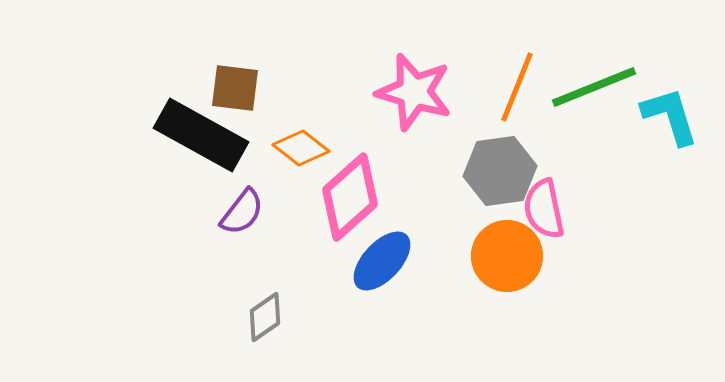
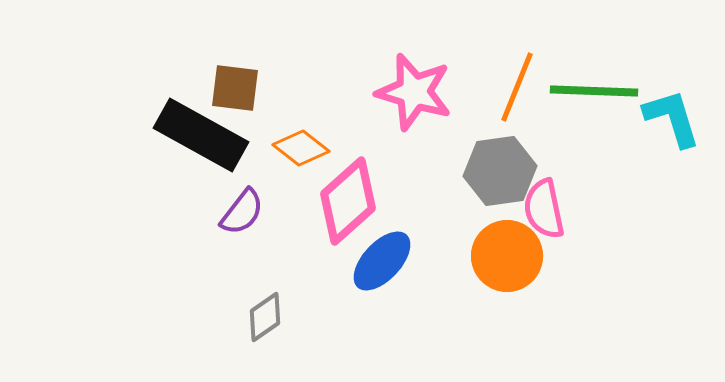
green line: moved 4 px down; rotated 24 degrees clockwise
cyan L-shape: moved 2 px right, 2 px down
pink diamond: moved 2 px left, 4 px down
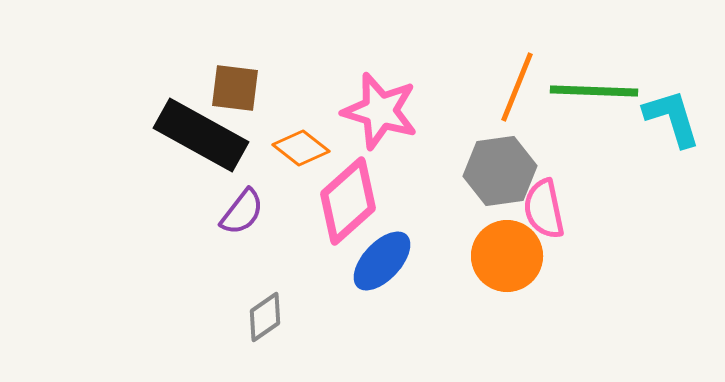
pink star: moved 34 px left, 19 px down
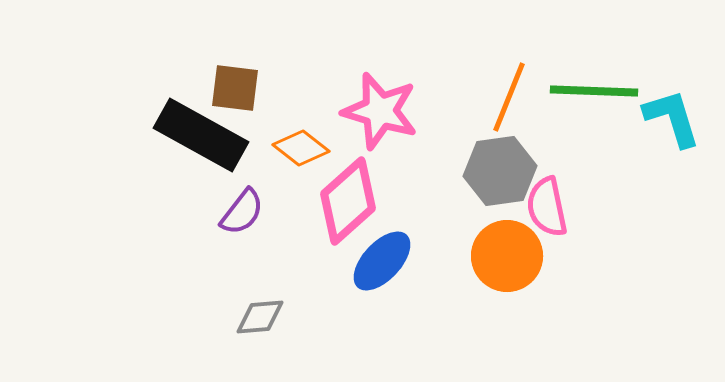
orange line: moved 8 px left, 10 px down
pink semicircle: moved 3 px right, 2 px up
gray diamond: moved 5 px left; rotated 30 degrees clockwise
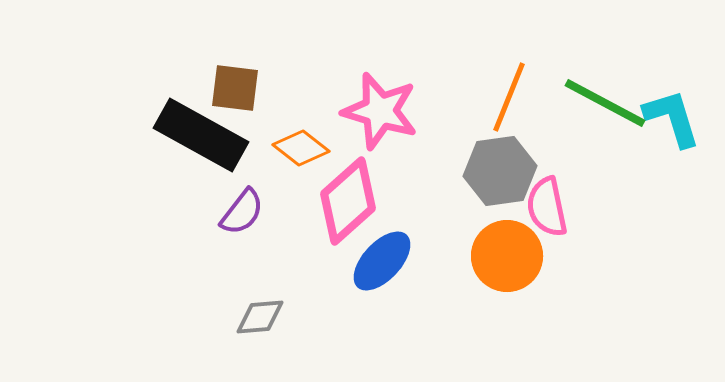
green line: moved 11 px right, 12 px down; rotated 26 degrees clockwise
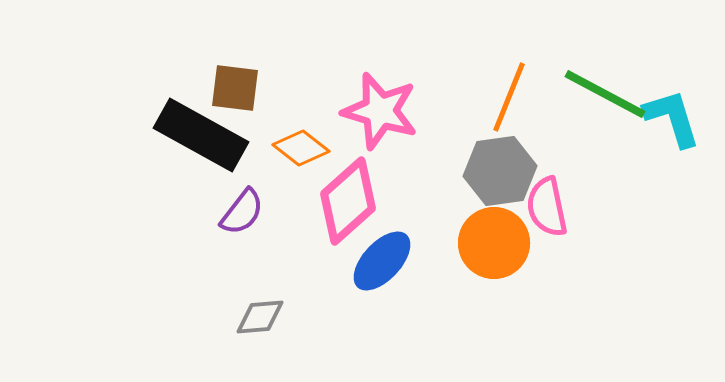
green line: moved 9 px up
orange circle: moved 13 px left, 13 px up
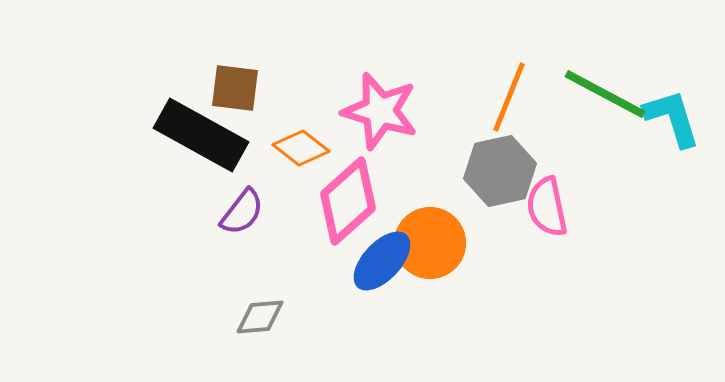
gray hexagon: rotated 4 degrees counterclockwise
orange circle: moved 64 px left
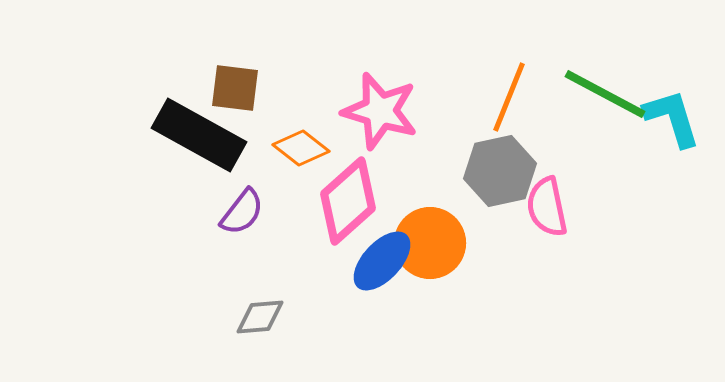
black rectangle: moved 2 px left
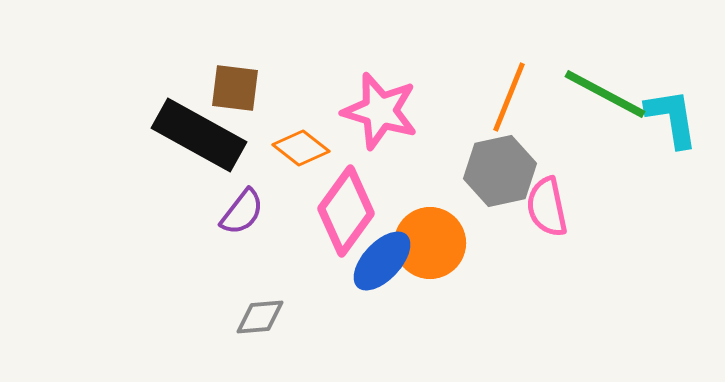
cyan L-shape: rotated 8 degrees clockwise
pink diamond: moved 2 px left, 10 px down; rotated 12 degrees counterclockwise
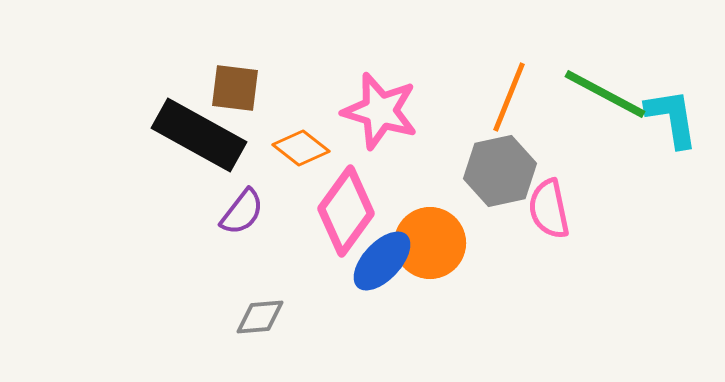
pink semicircle: moved 2 px right, 2 px down
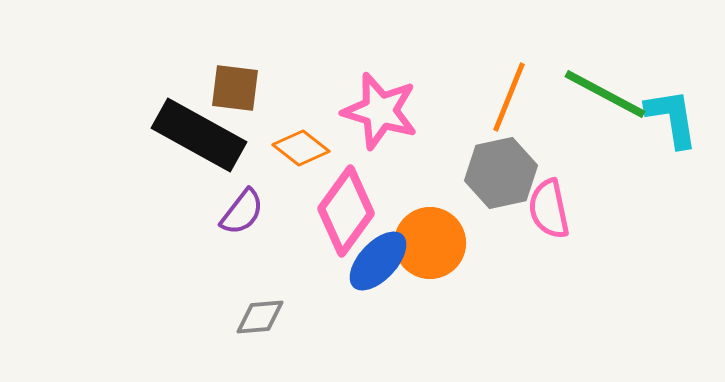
gray hexagon: moved 1 px right, 2 px down
blue ellipse: moved 4 px left
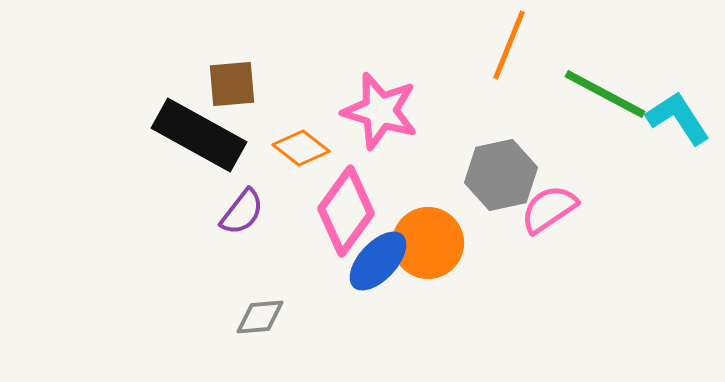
brown square: moved 3 px left, 4 px up; rotated 12 degrees counterclockwise
orange line: moved 52 px up
cyan L-shape: moved 6 px right; rotated 24 degrees counterclockwise
gray hexagon: moved 2 px down
pink semicircle: rotated 68 degrees clockwise
orange circle: moved 2 px left
